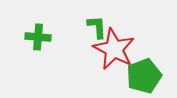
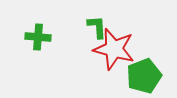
red star: rotated 12 degrees counterclockwise
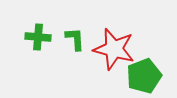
green L-shape: moved 22 px left, 12 px down
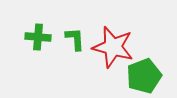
red star: moved 1 px left, 2 px up
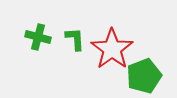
green cross: rotated 10 degrees clockwise
red star: moved 1 px left, 2 px down; rotated 21 degrees clockwise
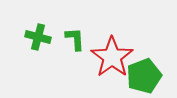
red star: moved 8 px down
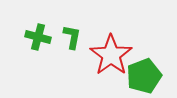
green L-shape: moved 3 px left, 2 px up; rotated 15 degrees clockwise
red star: moved 1 px left, 2 px up
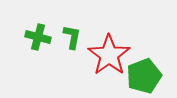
red star: moved 2 px left
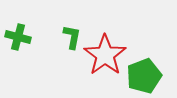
green cross: moved 20 px left
red star: moved 4 px left
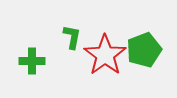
green cross: moved 14 px right, 24 px down; rotated 15 degrees counterclockwise
green pentagon: moved 26 px up
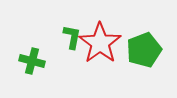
red star: moved 5 px left, 12 px up
green cross: rotated 15 degrees clockwise
